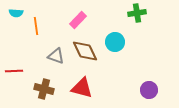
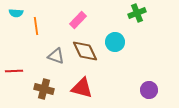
green cross: rotated 12 degrees counterclockwise
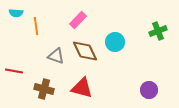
green cross: moved 21 px right, 18 px down
red line: rotated 12 degrees clockwise
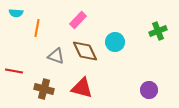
orange line: moved 1 px right, 2 px down; rotated 18 degrees clockwise
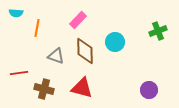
brown diamond: rotated 24 degrees clockwise
red line: moved 5 px right, 2 px down; rotated 18 degrees counterclockwise
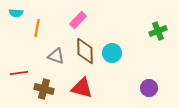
cyan circle: moved 3 px left, 11 px down
purple circle: moved 2 px up
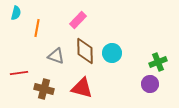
cyan semicircle: rotated 80 degrees counterclockwise
green cross: moved 31 px down
purple circle: moved 1 px right, 4 px up
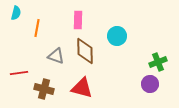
pink rectangle: rotated 42 degrees counterclockwise
cyan circle: moved 5 px right, 17 px up
